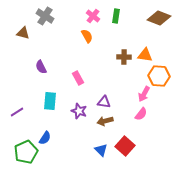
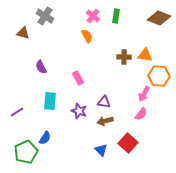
red square: moved 3 px right, 3 px up
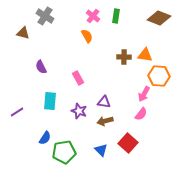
green pentagon: moved 38 px right; rotated 15 degrees clockwise
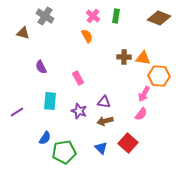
orange triangle: moved 2 px left, 3 px down
blue triangle: moved 2 px up
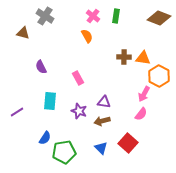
orange hexagon: rotated 25 degrees clockwise
brown arrow: moved 3 px left
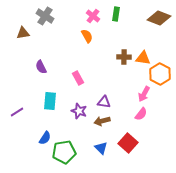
green rectangle: moved 2 px up
brown triangle: rotated 24 degrees counterclockwise
orange hexagon: moved 1 px right, 2 px up
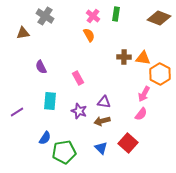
orange semicircle: moved 2 px right, 1 px up
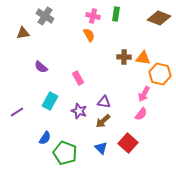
pink cross: rotated 24 degrees counterclockwise
purple semicircle: rotated 24 degrees counterclockwise
orange hexagon: rotated 15 degrees counterclockwise
cyan rectangle: rotated 24 degrees clockwise
brown arrow: moved 1 px right; rotated 28 degrees counterclockwise
green pentagon: moved 1 px right, 1 px down; rotated 30 degrees clockwise
